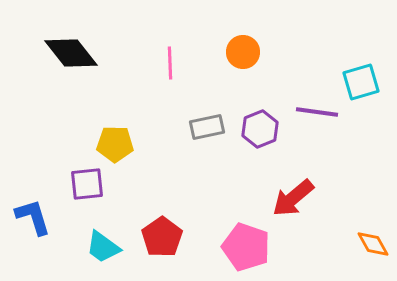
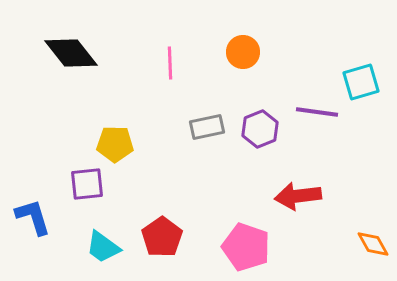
red arrow: moved 5 px right, 2 px up; rotated 33 degrees clockwise
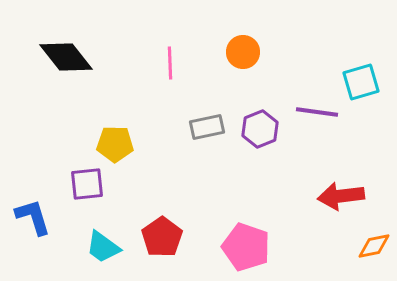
black diamond: moved 5 px left, 4 px down
red arrow: moved 43 px right
orange diamond: moved 1 px right, 2 px down; rotated 72 degrees counterclockwise
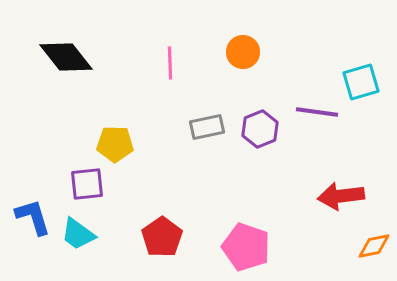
cyan trapezoid: moved 25 px left, 13 px up
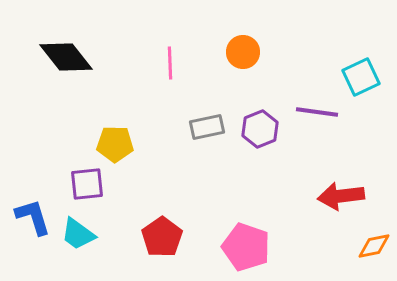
cyan square: moved 5 px up; rotated 9 degrees counterclockwise
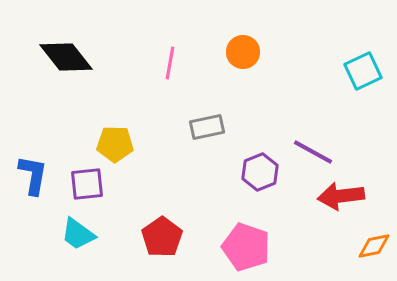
pink line: rotated 12 degrees clockwise
cyan square: moved 2 px right, 6 px up
purple line: moved 4 px left, 40 px down; rotated 21 degrees clockwise
purple hexagon: moved 43 px down
blue L-shape: moved 42 px up; rotated 27 degrees clockwise
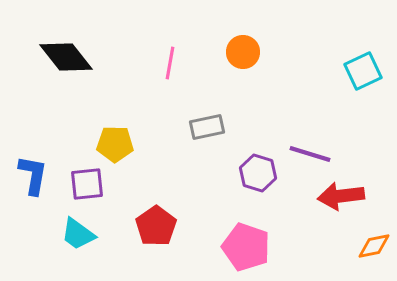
purple line: moved 3 px left, 2 px down; rotated 12 degrees counterclockwise
purple hexagon: moved 2 px left, 1 px down; rotated 21 degrees counterclockwise
red pentagon: moved 6 px left, 11 px up
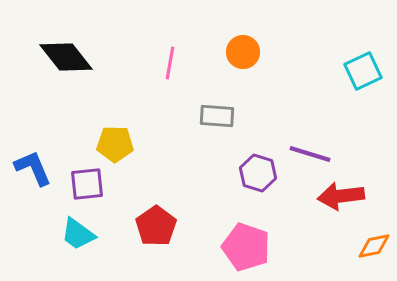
gray rectangle: moved 10 px right, 11 px up; rotated 16 degrees clockwise
blue L-shape: moved 7 px up; rotated 33 degrees counterclockwise
